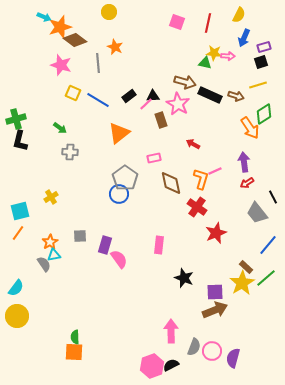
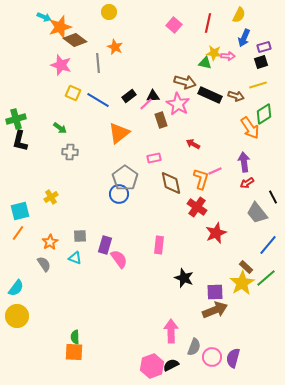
pink square at (177, 22): moved 3 px left, 3 px down; rotated 21 degrees clockwise
cyan triangle at (54, 255): moved 21 px right, 3 px down; rotated 32 degrees clockwise
pink circle at (212, 351): moved 6 px down
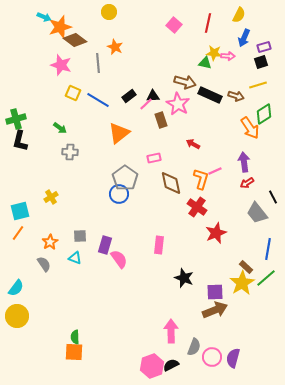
blue line at (268, 245): moved 4 px down; rotated 30 degrees counterclockwise
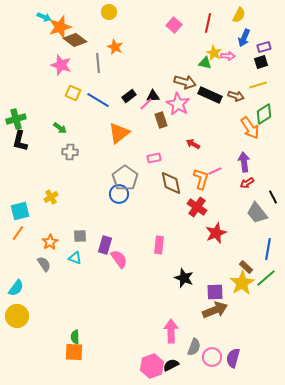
yellow star at (214, 53): rotated 21 degrees clockwise
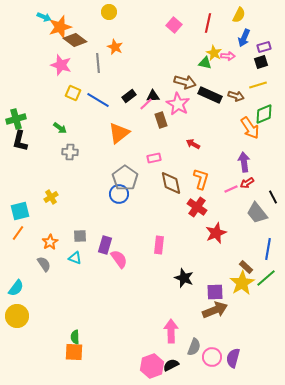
green diamond at (264, 114): rotated 10 degrees clockwise
pink line at (215, 171): moved 16 px right, 18 px down
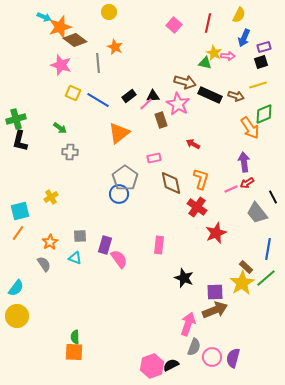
pink arrow at (171, 331): moved 17 px right, 7 px up; rotated 20 degrees clockwise
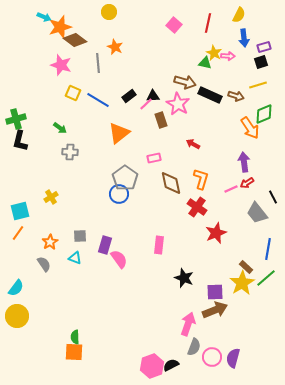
blue arrow at (244, 38): rotated 30 degrees counterclockwise
